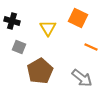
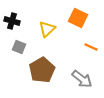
yellow triangle: moved 1 px left, 1 px down; rotated 18 degrees clockwise
brown pentagon: moved 2 px right, 1 px up
gray arrow: moved 1 px down
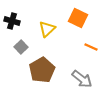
gray square: moved 2 px right; rotated 24 degrees clockwise
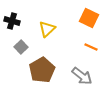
orange square: moved 11 px right
gray arrow: moved 3 px up
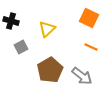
black cross: moved 1 px left
gray square: rotated 16 degrees clockwise
brown pentagon: moved 8 px right
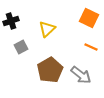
black cross: rotated 35 degrees counterclockwise
gray arrow: moved 1 px left, 1 px up
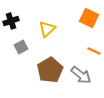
orange line: moved 3 px right, 4 px down
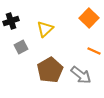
orange square: rotated 18 degrees clockwise
yellow triangle: moved 2 px left
